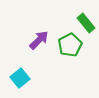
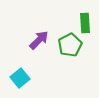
green rectangle: moved 1 px left; rotated 36 degrees clockwise
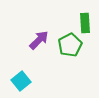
cyan square: moved 1 px right, 3 px down
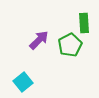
green rectangle: moved 1 px left
cyan square: moved 2 px right, 1 px down
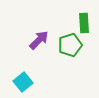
green pentagon: rotated 10 degrees clockwise
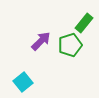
green rectangle: rotated 42 degrees clockwise
purple arrow: moved 2 px right, 1 px down
